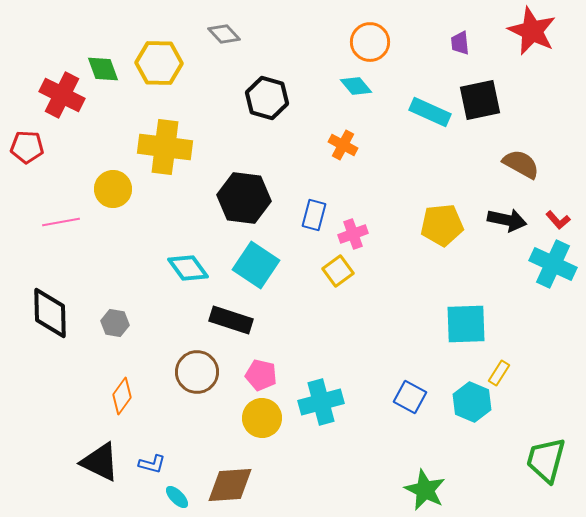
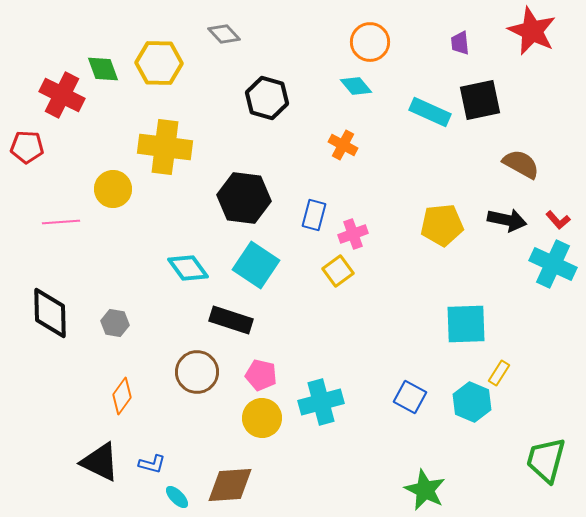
pink line at (61, 222): rotated 6 degrees clockwise
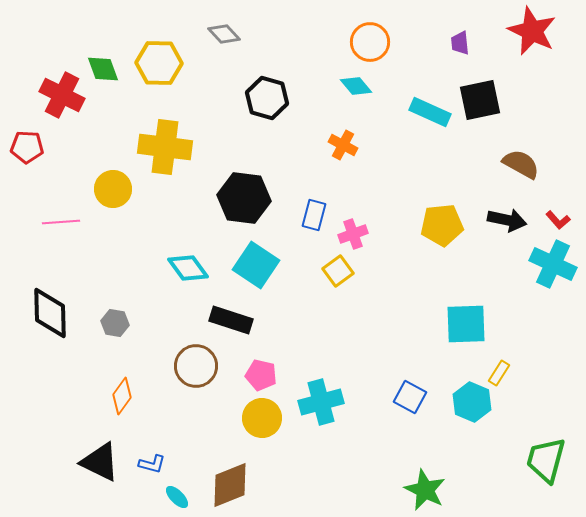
brown circle at (197, 372): moved 1 px left, 6 px up
brown diamond at (230, 485): rotated 18 degrees counterclockwise
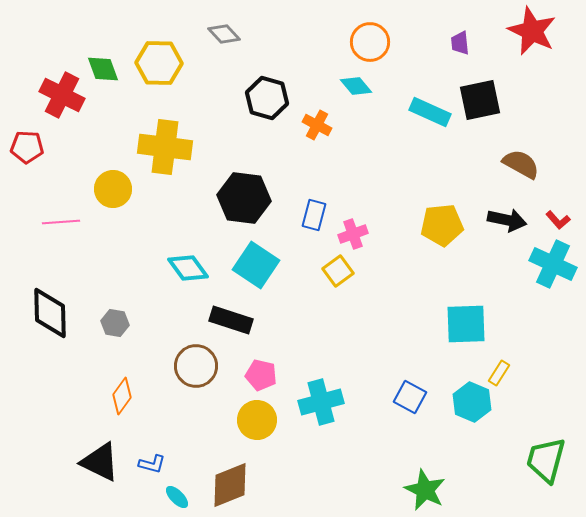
orange cross at (343, 145): moved 26 px left, 20 px up
yellow circle at (262, 418): moved 5 px left, 2 px down
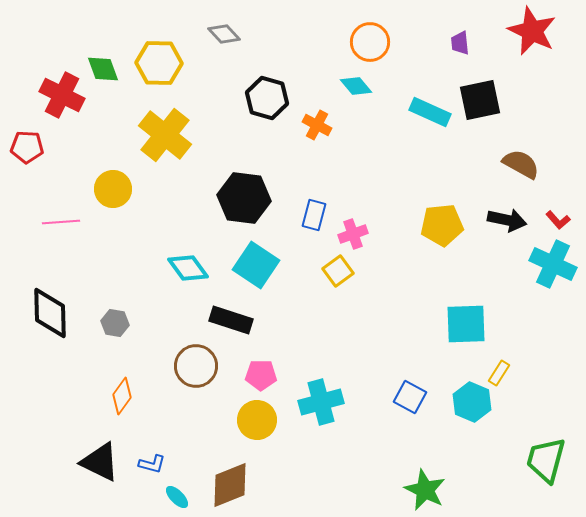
yellow cross at (165, 147): moved 12 px up; rotated 32 degrees clockwise
pink pentagon at (261, 375): rotated 12 degrees counterclockwise
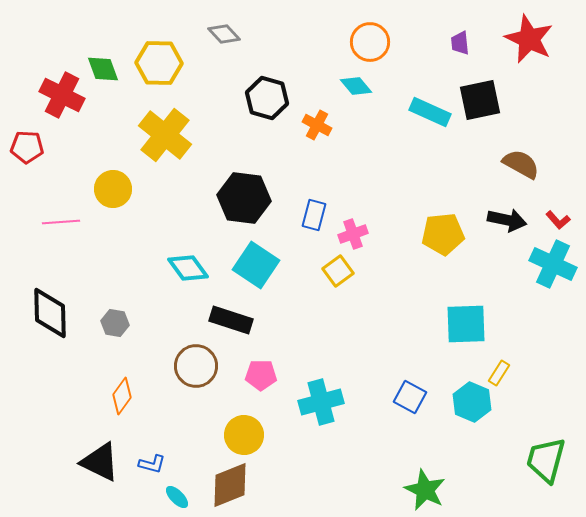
red star at (532, 31): moved 3 px left, 8 px down
yellow pentagon at (442, 225): moved 1 px right, 9 px down
yellow circle at (257, 420): moved 13 px left, 15 px down
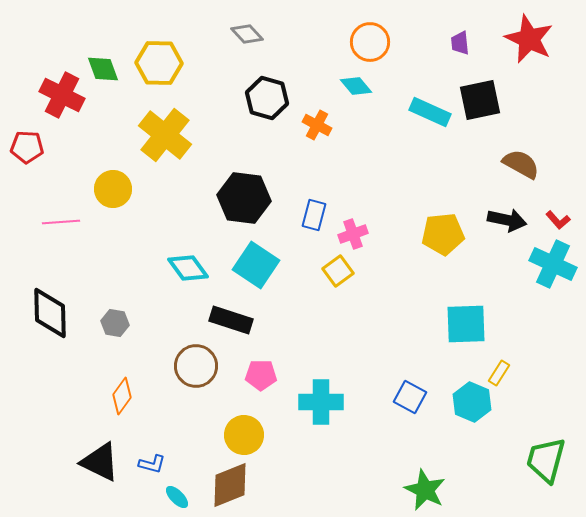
gray diamond at (224, 34): moved 23 px right
cyan cross at (321, 402): rotated 15 degrees clockwise
